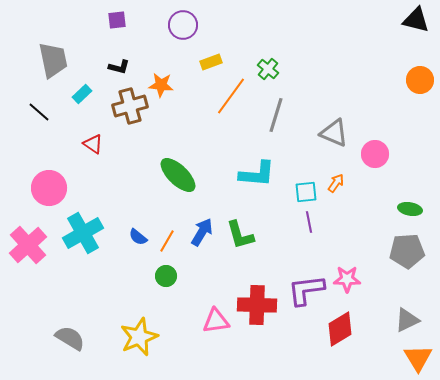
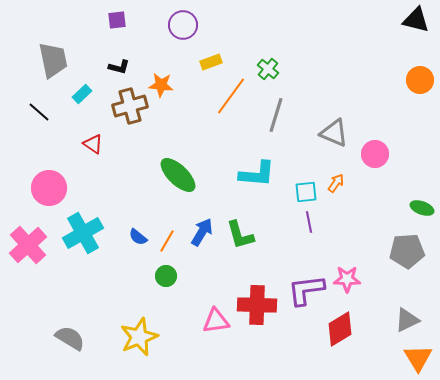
green ellipse at (410, 209): moved 12 px right, 1 px up; rotated 10 degrees clockwise
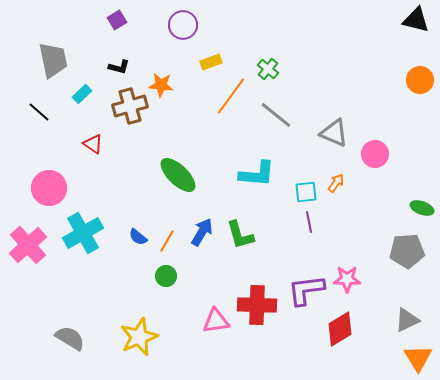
purple square at (117, 20): rotated 24 degrees counterclockwise
gray line at (276, 115): rotated 68 degrees counterclockwise
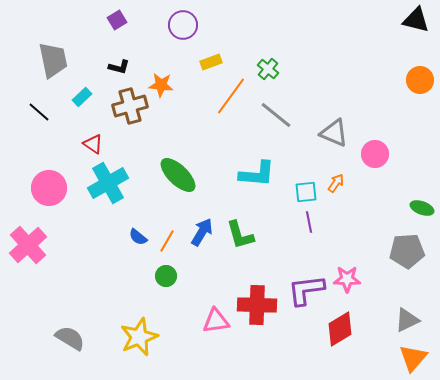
cyan rectangle at (82, 94): moved 3 px down
cyan cross at (83, 233): moved 25 px right, 50 px up
orange triangle at (418, 358): moved 5 px left; rotated 12 degrees clockwise
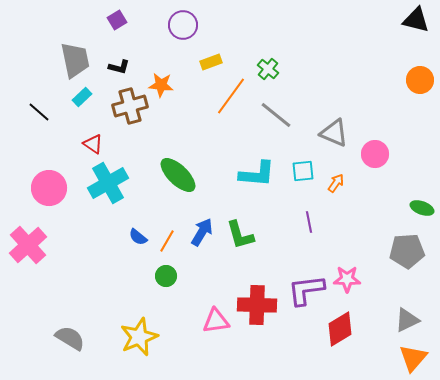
gray trapezoid at (53, 60): moved 22 px right
cyan square at (306, 192): moved 3 px left, 21 px up
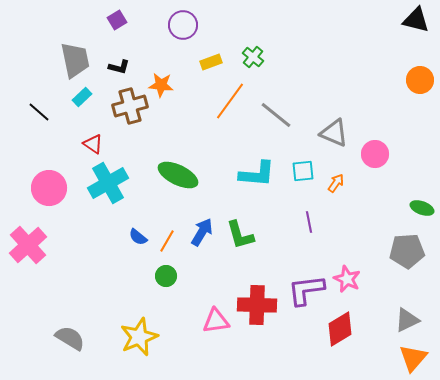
green cross at (268, 69): moved 15 px left, 12 px up
orange line at (231, 96): moved 1 px left, 5 px down
green ellipse at (178, 175): rotated 18 degrees counterclockwise
pink star at (347, 279): rotated 24 degrees clockwise
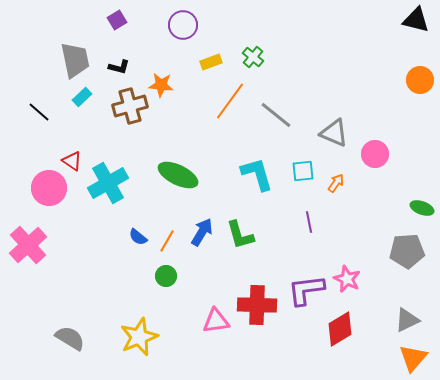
red triangle at (93, 144): moved 21 px left, 17 px down
cyan L-shape at (257, 174): rotated 111 degrees counterclockwise
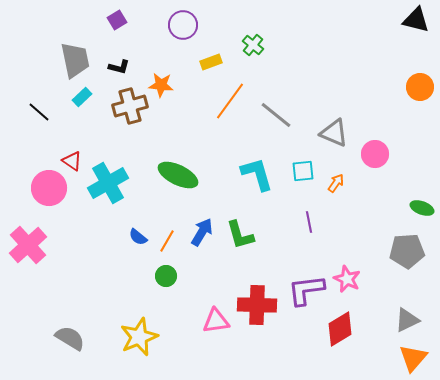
green cross at (253, 57): moved 12 px up
orange circle at (420, 80): moved 7 px down
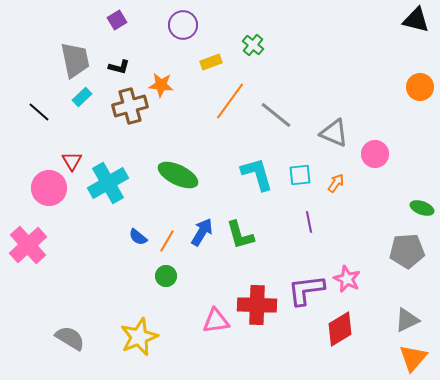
red triangle at (72, 161): rotated 25 degrees clockwise
cyan square at (303, 171): moved 3 px left, 4 px down
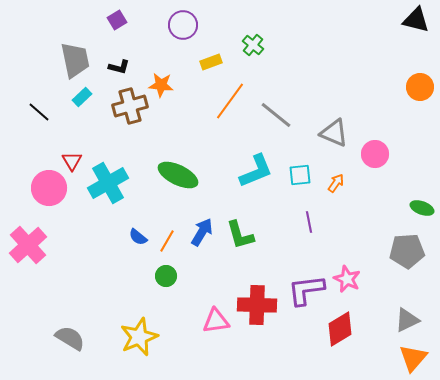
cyan L-shape at (257, 174): moved 1 px left, 3 px up; rotated 84 degrees clockwise
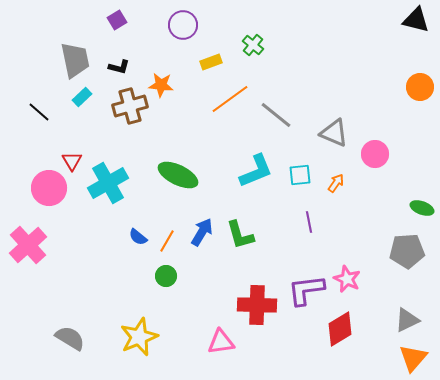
orange line at (230, 101): moved 2 px up; rotated 18 degrees clockwise
pink triangle at (216, 321): moved 5 px right, 21 px down
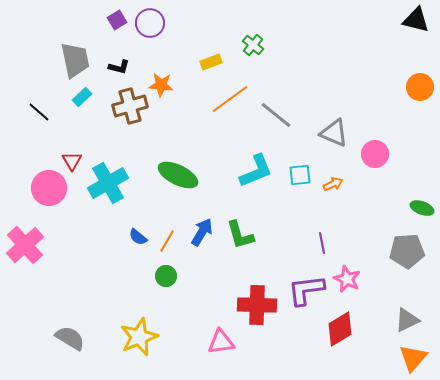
purple circle at (183, 25): moved 33 px left, 2 px up
orange arrow at (336, 183): moved 3 px left, 1 px down; rotated 30 degrees clockwise
purple line at (309, 222): moved 13 px right, 21 px down
pink cross at (28, 245): moved 3 px left
